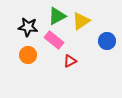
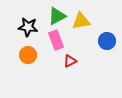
yellow triangle: rotated 24 degrees clockwise
pink rectangle: moved 2 px right; rotated 30 degrees clockwise
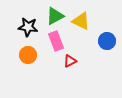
green triangle: moved 2 px left
yellow triangle: rotated 36 degrees clockwise
pink rectangle: moved 1 px down
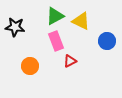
black star: moved 13 px left
orange circle: moved 2 px right, 11 px down
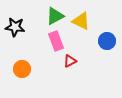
orange circle: moved 8 px left, 3 px down
